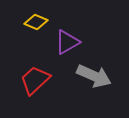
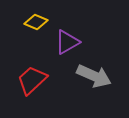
red trapezoid: moved 3 px left
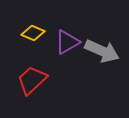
yellow diamond: moved 3 px left, 11 px down
gray arrow: moved 8 px right, 25 px up
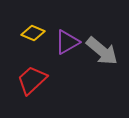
gray arrow: rotated 16 degrees clockwise
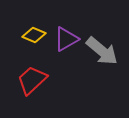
yellow diamond: moved 1 px right, 2 px down
purple triangle: moved 1 px left, 3 px up
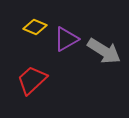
yellow diamond: moved 1 px right, 8 px up
gray arrow: moved 2 px right; rotated 8 degrees counterclockwise
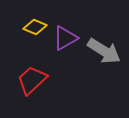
purple triangle: moved 1 px left, 1 px up
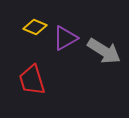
red trapezoid: rotated 64 degrees counterclockwise
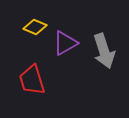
purple triangle: moved 5 px down
gray arrow: rotated 40 degrees clockwise
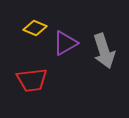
yellow diamond: moved 1 px down
red trapezoid: rotated 80 degrees counterclockwise
